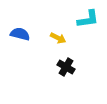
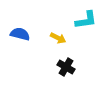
cyan L-shape: moved 2 px left, 1 px down
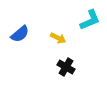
cyan L-shape: moved 4 px right; rotated 15 degrees counterclockwise
blue semicircle: rotated 126 degrees clockwise
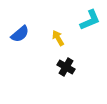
yellow arrow: rotated 147 degrees counterclockwise
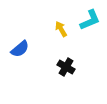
blue semicircle: moved 15 px down
yellow arrow: moved 3 px right, 9 px up
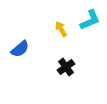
black cross: rotated 24 degrees clockwise
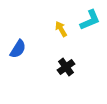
blue semicircle: moved 2 px left; rotated 18 degrees counterclockwise
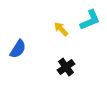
yellow arrow: rotated 14 degrees counterclockwise
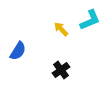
blue semicircle: moved 2 px down
black cross: moved 5 px left, 3 px down
